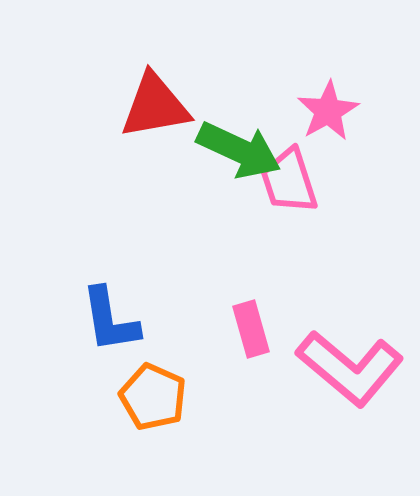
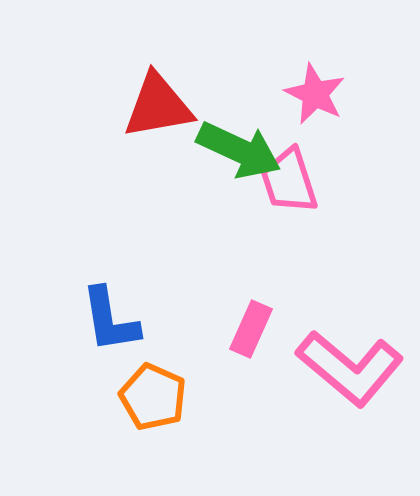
red triangle: moved 3 px right
pink star: moved 13 px left, 17 px up; rotated 16 degrees counterclockwise
pink rectangle: rotated 40 degrees clockwise
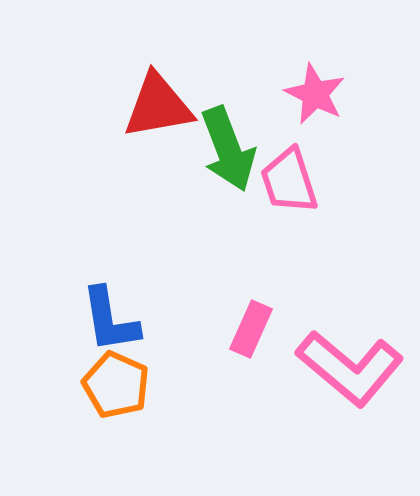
green arrow: moved 11 px left, 1 px up; rotated 44 degrees clockwise
orange pentagon: moved 37 px left, 12 px up
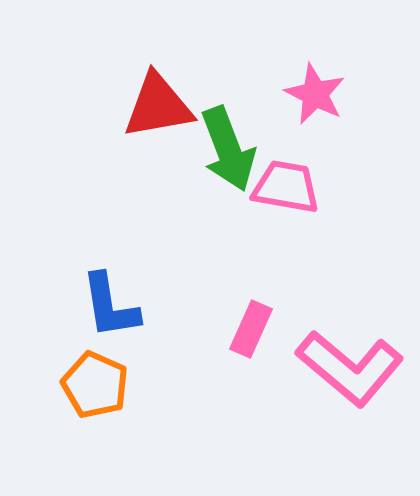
pink trapezoid: moved 3 px left, 6 px down; rotated 118 degrees clockwise
blue L-shape: moved 14 px up
orange pentagon: moved 21 px left
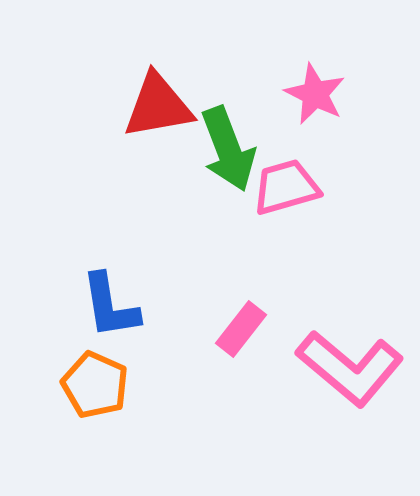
pink trapezoid: rotated 26 degrees counterclockwise
pink rectangle: moved 10 px left; rotated 14 degrees clockwise
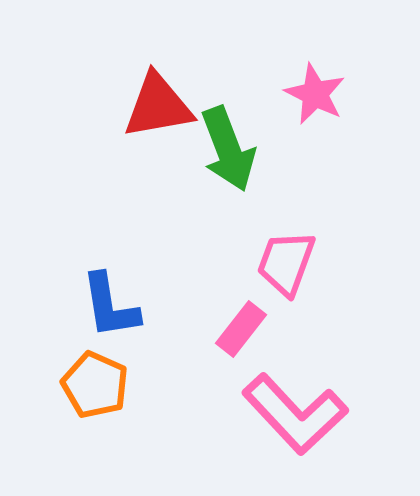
pink trapezoid: moved 76 px down; rotated 54 degrees counterclockwise
pink L-shape: moved 55 px left, 46 px down; rotated 7 degrees clockwise
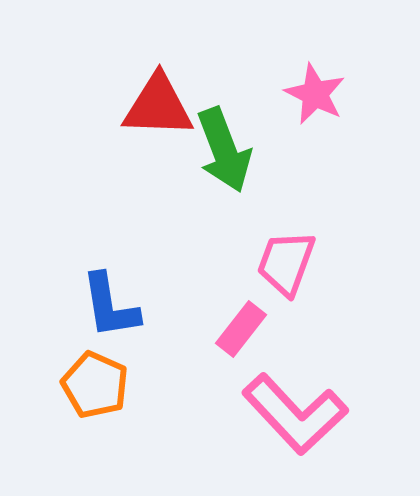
red triangle: rotated 12 degrees clockwise
green arrow: moved 4 px left, 1 px down
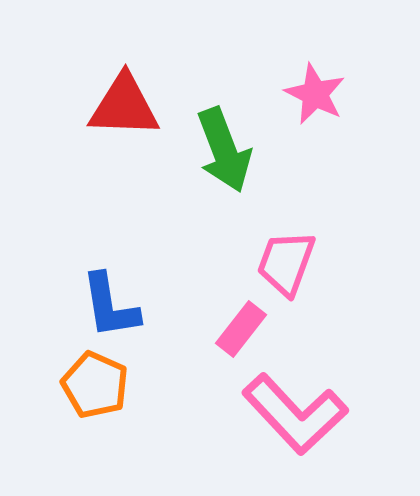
red triangle: moved 34 px left
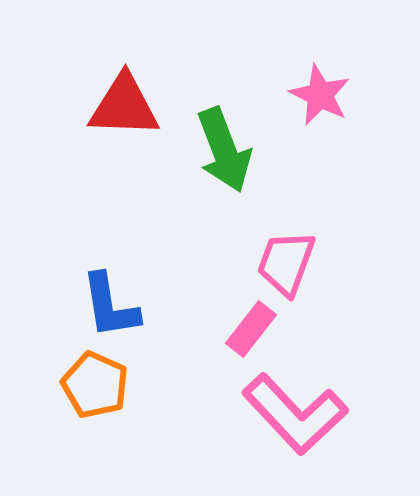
pink star: moved 5 px right, 1 px down
pink rectangle: moved 10 px right
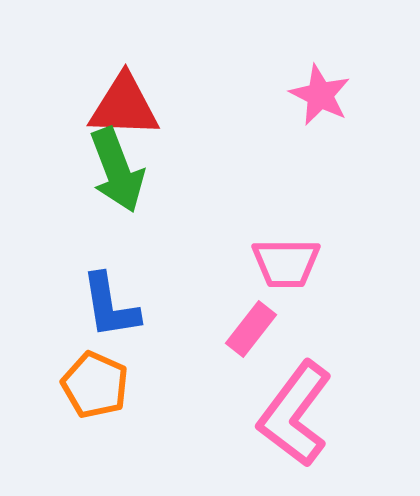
green arrow: moved 107 px left, 20 px down
pink trapezoid: rotated 110 degrees counterclockwise
pink L-shape: rotated 80 degrees clockwise
